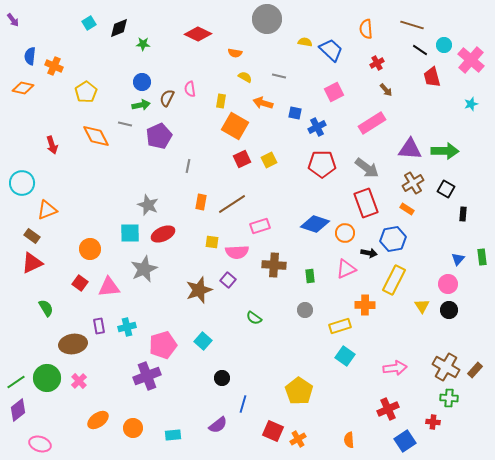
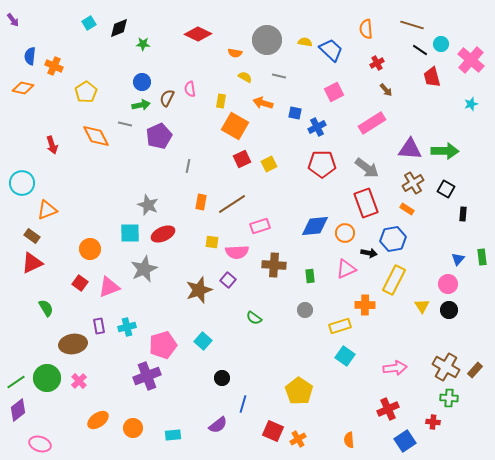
gray circle at (267, 19): moved 21 px down
cyan circle at (444, 45): moved 3 px left, 1 px up
yellow square at (269, 160): moved 4 px down
blue diamond at (315, 224): moved 2 px down; rotated 24 degrees counterclockwise
pink triangle at (109, 287): rotated 15 degrees counterclockwise
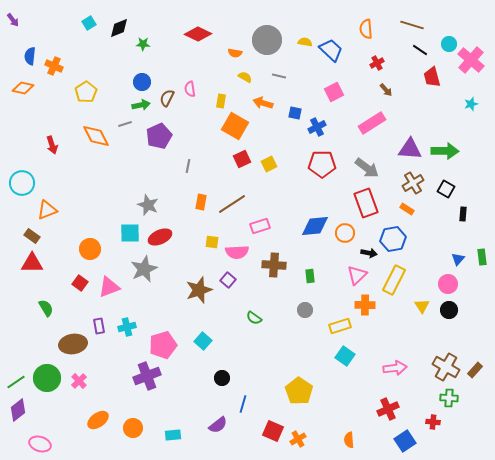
cyan circle at (441, 44): moved 8 px right
gray line at (125, 124): rotated 32 degrees counterclockwise
red ellipse at (163, 234): moved 3 px left, 3 px down
red triangle at (32, 263): rotated 25 degrees clockwise
pink triangle at (346, 269): moved 11 px right, 6 px down; rotated 20 degrees counterclockwise
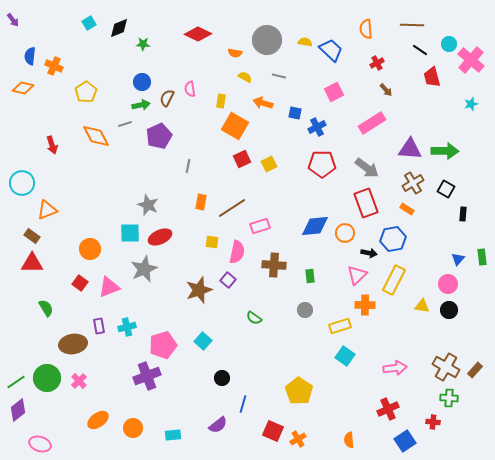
brown line at (412, 25): rotated 15 degrees counterclockwise
brown line at (232, 204): moved 4 px down
pink semicircle at (237, 252): rotated 75 degrees counterclockwise
yellow triangle at (422, 306): rotated 49 degrees counterclockwise
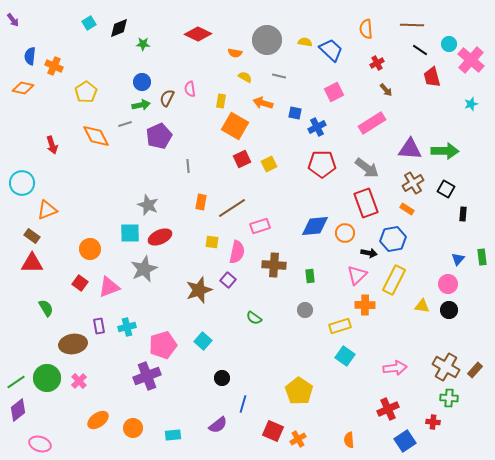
gray line at (188, 166): rotated 16 degrees counterclockwise
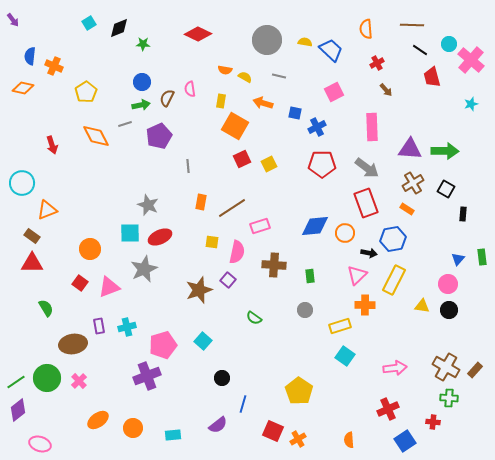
orange semicircle at (235, 53): moved 10 px left, 17 px down
pink rectangle at (372, 123): moved 4 px down; rotated 60 degrees counterclockwise
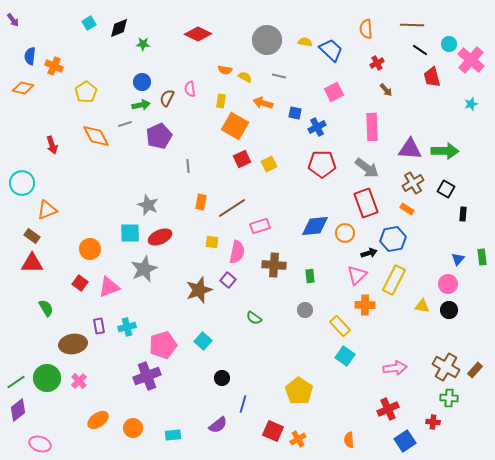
black arrow at (369, 253): rotated 28 degrees counterclockwise
yellow rectangle at (340, 326): rotated 65 degrees clockwise
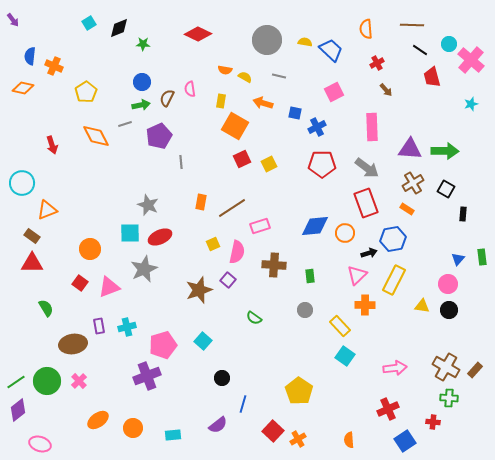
gray line at (188, 166): moved 7 px left, 4 px up
yellow square at (212, 242): moved 1 px right, 2 px down; rotated 32 degrees counterclockwise
green circle at (47, 378): moved 3 px down
red square at (273, 431): rotated 20 degrees clockwise
